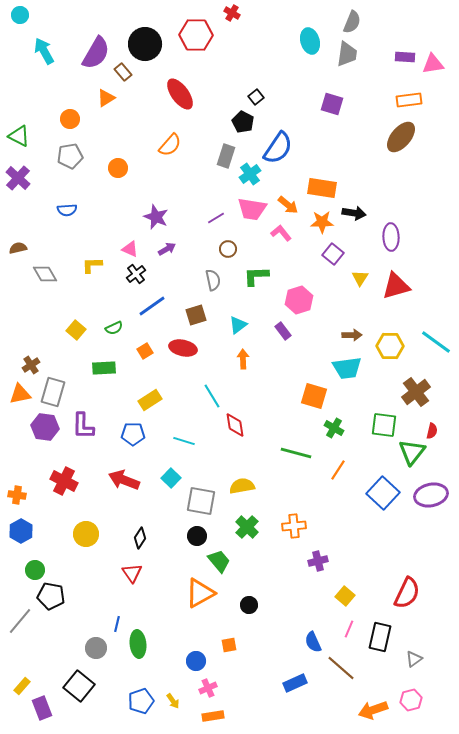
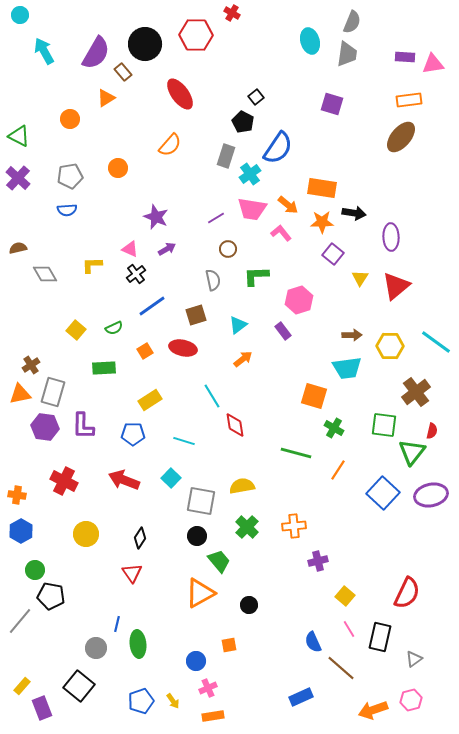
gray pentagon at (70, 156): moved 20 px down
red triangle at (396, 286): rotated 24 degrees counterclockwise
orange arrow at (243, 359): rotated 54 degrees clockwise
pink line at (349, 629): rotated 54 degrees counterclockwise
blue rectangle at (295, 683): moved 6 px right, 14 px down
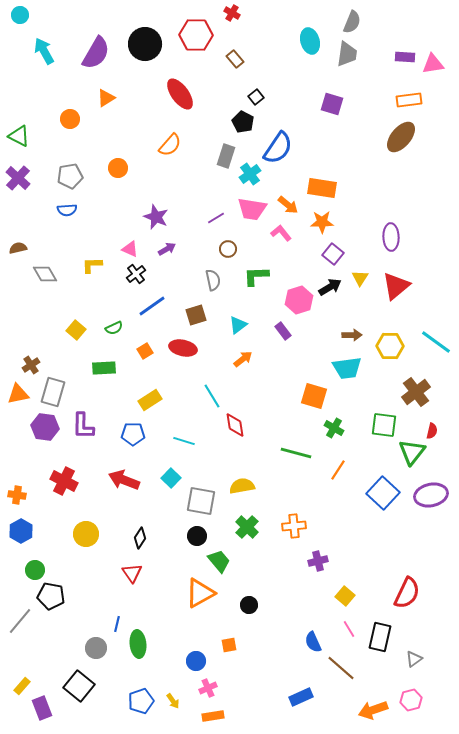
brown rectangle at (123, 72): moved 112 px right, 13 px up
black arrow at (354, 213): moved 24 px left, 74 px down; rotated 40 degrees counterclockwise
orange triangle at (20, 394): moved 2 px left
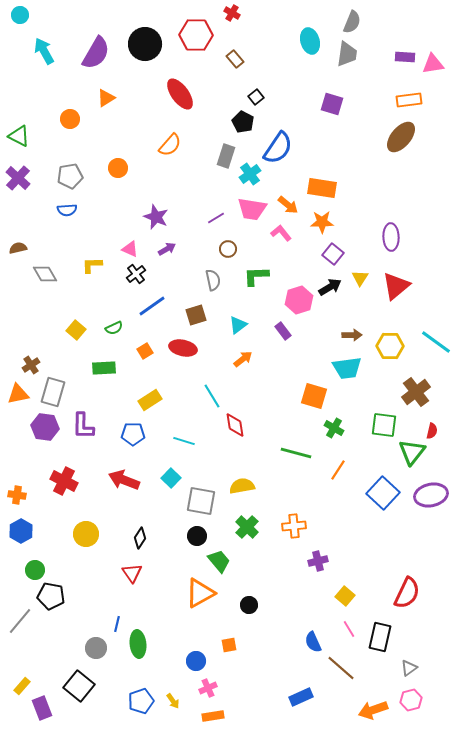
gray triangle at (414, 659): moved 5 px left, 9 px down
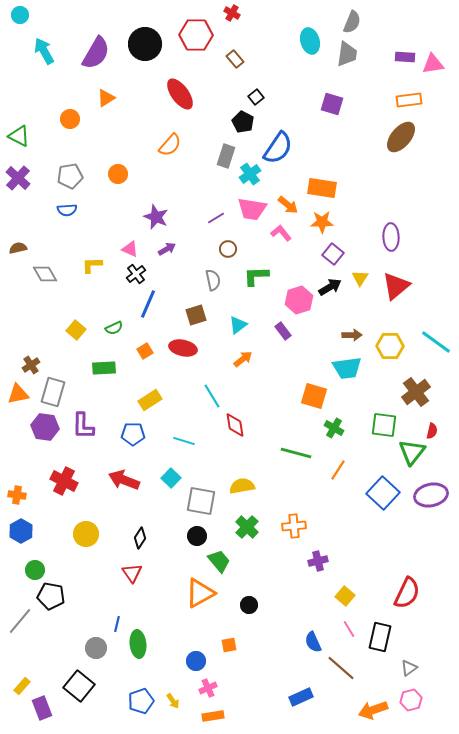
orange circle at (118, 168): moved 6 px down
blue line at (152, 306): moved 4 px left, 2 px up; rotated 32 degrees counterclockwise
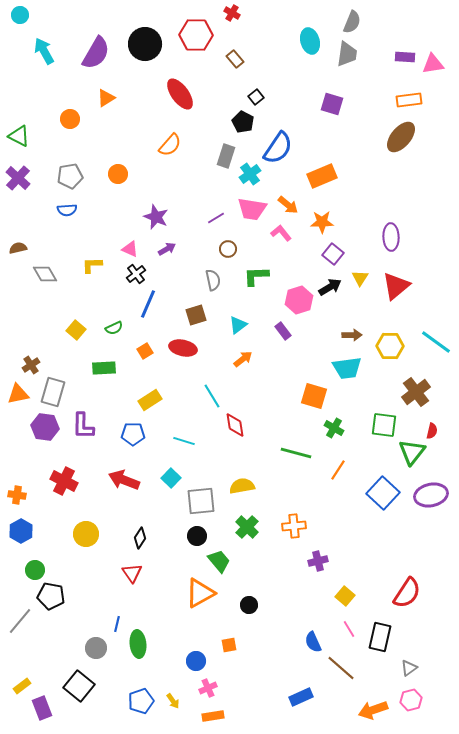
orange rectangle at (322, 188): moved 12 px up; rotated 32 degrees counterclockwise
gray square at (201, 501): rotated 16 degrees counterclockwise
red semicircle at (407, 593): rotated 8 degrees clockwise
yellow rectangle at (22, 686): rotated 12 degrees clockwise
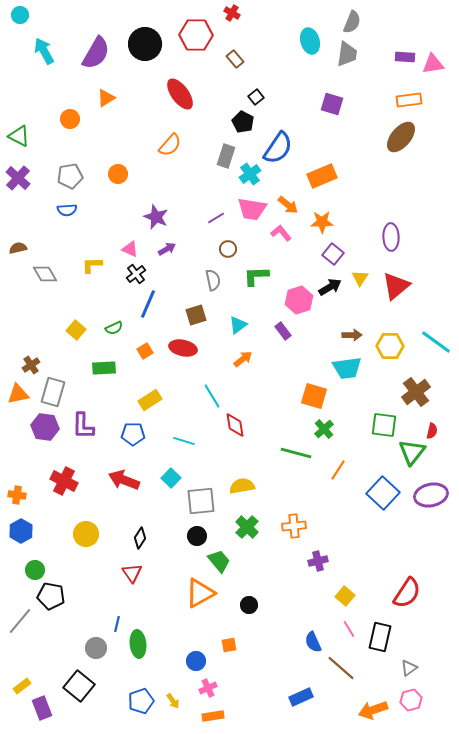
green cross at (334, 428): moved 10 px left, 1 px down; rotated 18 degrees clockwise
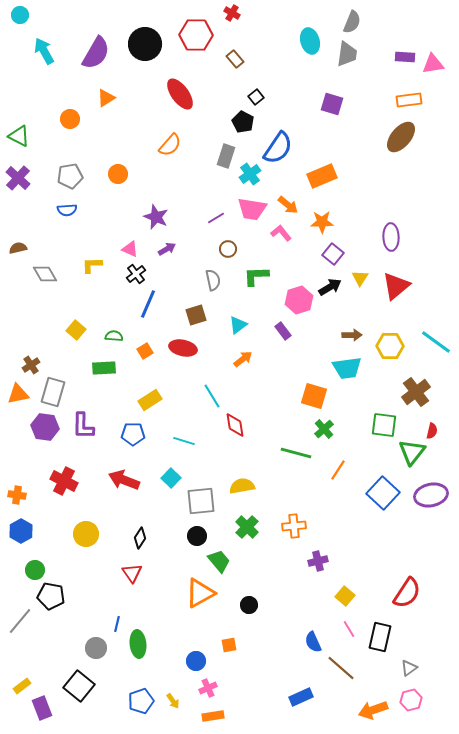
green semicircle at (114, 328): moved 8 px down; rotated 150 degrees counterclockwise
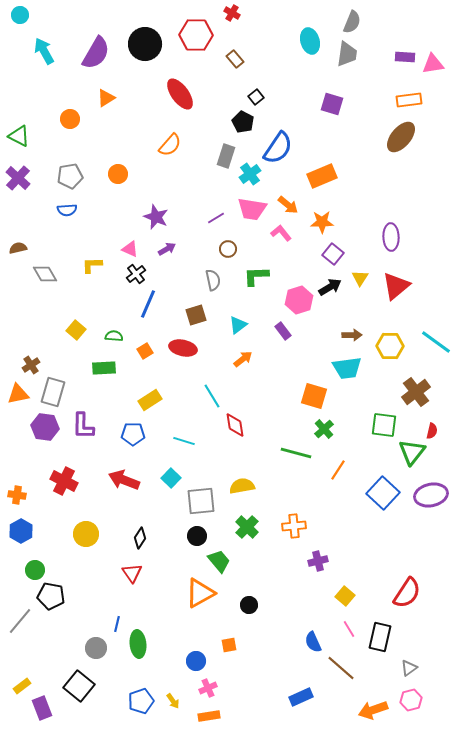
orange rectangle at (213, 716): moved 4 px left
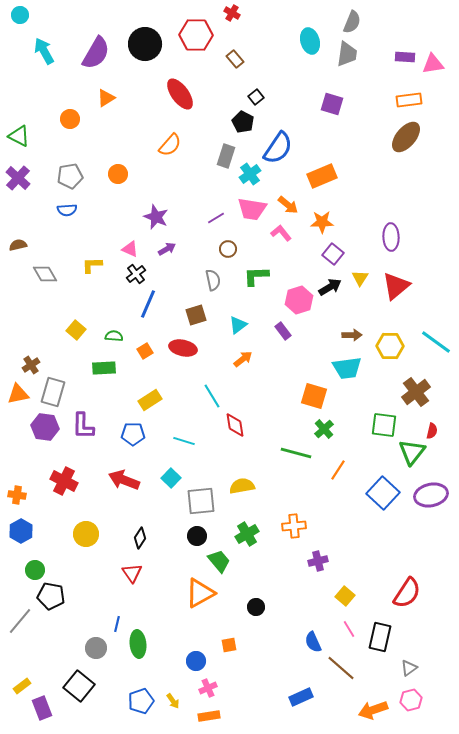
brown ellipse at (401, 137): moved 5 px right
brown semicircle at (18, 248): moved 3 px up
green cross at (247, 527): moved 7 px down; rotated 15 degrees clockwise
black circle at (249, 605): moved 7 px right, 2 px down
